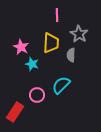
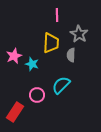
pink star: moved 7 px left, 9 px down; rotated 21 degrees clockwise
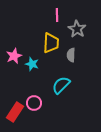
gray star: moved 2 px left, 5 px up
pink circle: moved 3 px left, 8 px down
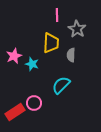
red rectangle: rotated 24 degrees clockwise
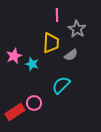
gray semicircle: rotated 128 degrees counterclockwise
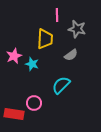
gray star: rotated 18 degrees counterclockwise
yellow trapezoid: moved 6 px left, 4 px up
red rectangle: moved 1 px left, 2 px down; rotated 42 degrees clockwise
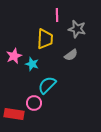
cyan semicircle: moved 14 px left
